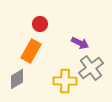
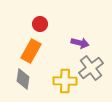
purple arrow: rotated 12 degrees counterclockwise
gray diamond: moved 6 px right; rotated 50 degrees counterclockwise
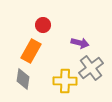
red circle: moved 3 px right, 1 px down
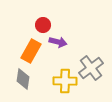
purple arrow: moved 22 px left, 1 px up
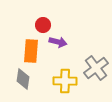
orange rectangle: rotated 25 degrees counterclockwise
gray cross: moved 5 px right
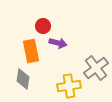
red circle: moved 1 px down
purple arrow: moved 1 px down
orange rectangle: rotated 15 degrees counterclockwise
yellow cross: moved 4 px right, 5 px down; rotated 10 degrees counterclockwise
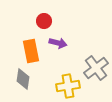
red circle: moved 1 px right, 5 px up
yellow cross: moved 1 px left
